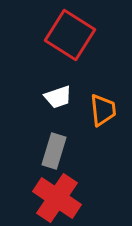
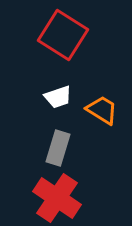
red square: moved 7 px left
orange trapezoid: moved 1 px left; rotated 52 degrees counterclockwise
gray rectangle: moved 4 px right, 3 px up
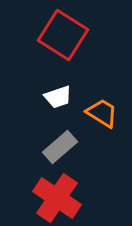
orange trapezoid: moved 3 px down
gray rectangle: moved 2 px right, 1 px up; rotated 32 degrees clockwise
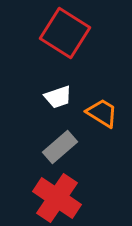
red square: moved 2 px right, 2 px up
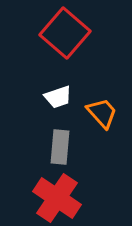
red square: rotated 9 degrees clockwise
orange trapezoid: rotated 16 degrees clockwise
gray rectangle: rotated 44 degrees counterclockwise
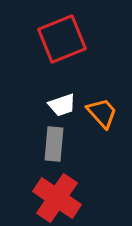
red square: moved 3 px left, 6 px down; rotated 27 degrees clockwise
white trapezoid: moved 4 px right, 8 px down
gray rectangle: moved 6 px left, 3 px up
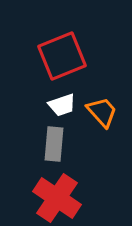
red square: moved 17 px down
orange trapezoid: moved 1 px up
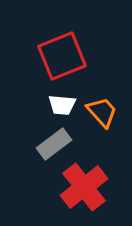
white trapezoid: rotated 24 degrees clockwise
gray rectangle: rotated 48 degrees clockwise
red cross: moved 27 px right, 11 px up; rotated 18 degrees clockwise
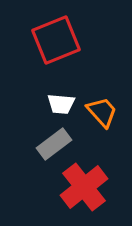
red square: moved 6 px left, 16 px up
white trapezoid: moved 1 px left, 1 px up
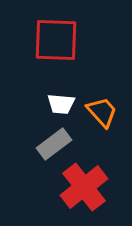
red square: rotated 24 degrees clockwise
